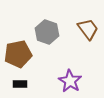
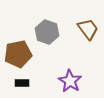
black rectangle: moved 2 px right, 1 px up
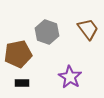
purple star: moved 4 px up
